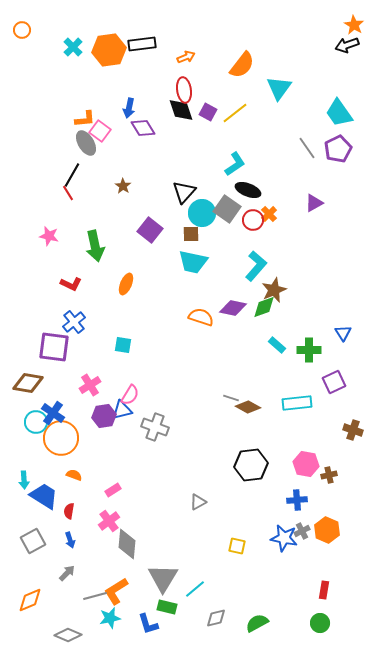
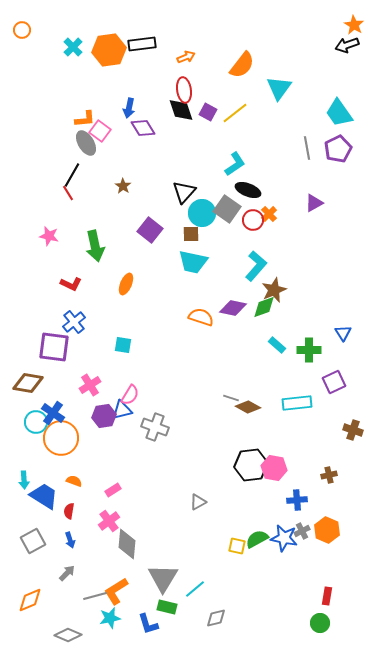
gray line at (307, 148): rotated 25 degrees clockwise
pink hexagon at (306, 464): moved 32 px left, 4 px down
orange semicircle at (74, 475): moved 6 px down
red rectangle at (324, 590): moved 3 px right, 6 px down
green semicircle at (257, 623): moved 84 px up
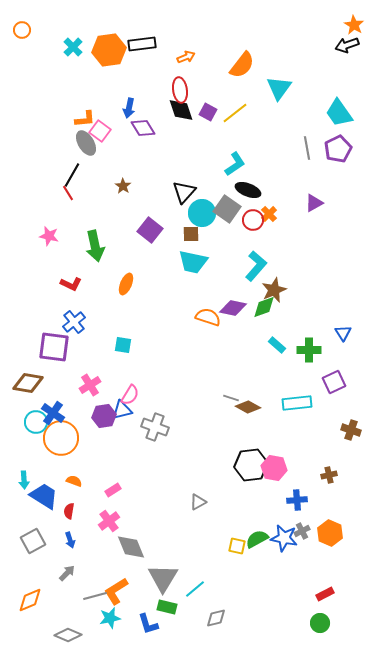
red ellipse at (184, 90): moved 4 px left
orange semicircle at (201, 317): moved 7 px right
brown cross at (353, 430): moved 2 px left
orange hexagon at (327, 530): moved 3 px right, 3 px down
gray diamond at (127, 544): moved 4 px right, 3 px down; rotated 28 degrees counterclockwise
red rectangle at (327, 596): moved 2 px left, 2 px up; rotated 54 degrees clockwise
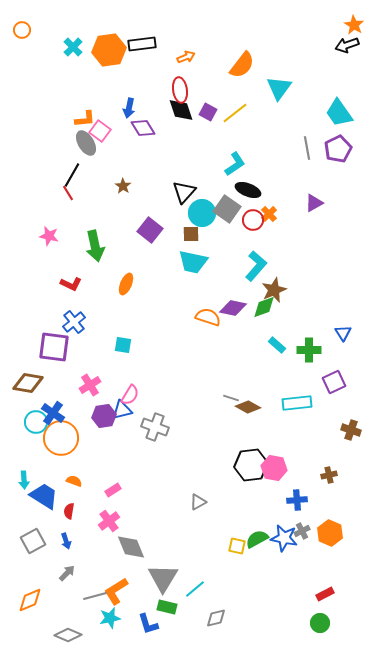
blue arrow at (70, 540): moved 4 px left, 1 px down
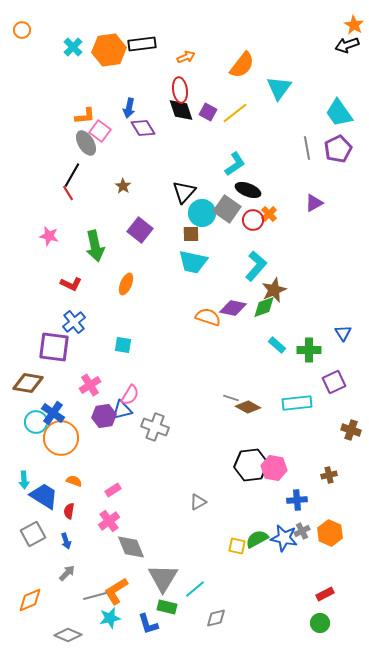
orange L-shape at (85, 119): moved 3 px up
purple square at (150, 230): moved 10 px left
gray square at (33, 541): moved 7 px up
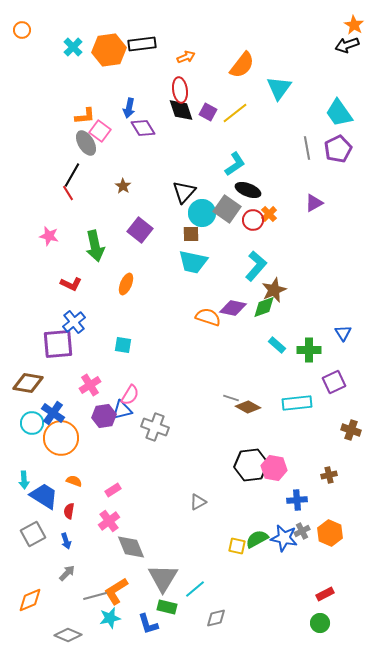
purple square at (54, 347): moved 4 px right, 3 px up; rotated 12 degrees counterclockwise
cyan circle at (36, 422): moved 4 px left, 1 px down
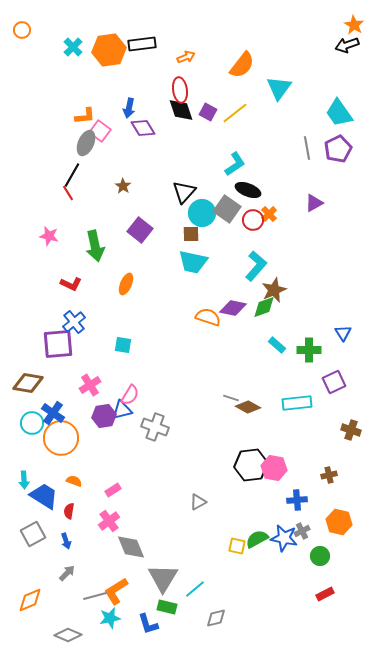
gray ellipse at (86, 143): rotated 55 degrees clockwise
orange hexagon at (330, 533): moved 9 px right, 11 px up; rotated 10 degrees counterclockwise
green circle at (320, 623): moved 67 px up
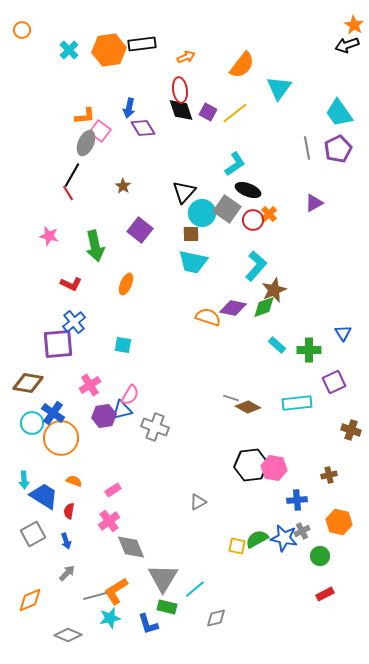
cyan cross at (73, 47): moved 4 px left, 3 px down
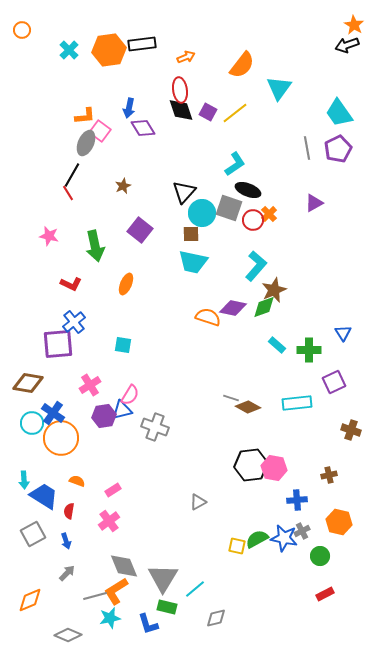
brown star at (123, 186): rotated 14 degrees clockwise
gray square at (227, 209): moved 2 px right, 1 px up; rotated 16 degrees counterclockwise
orange semicircle at (74, 481): moved 3 px right
gray diamond at (131, 547): moved 7 px left, 19 px down
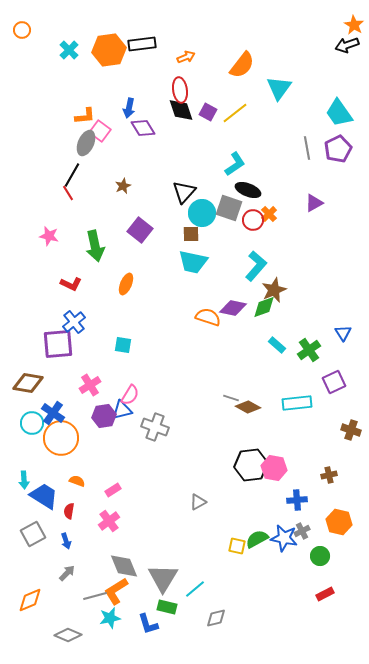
green cross at (309, 350): rotated 35 degrees counterclockwise
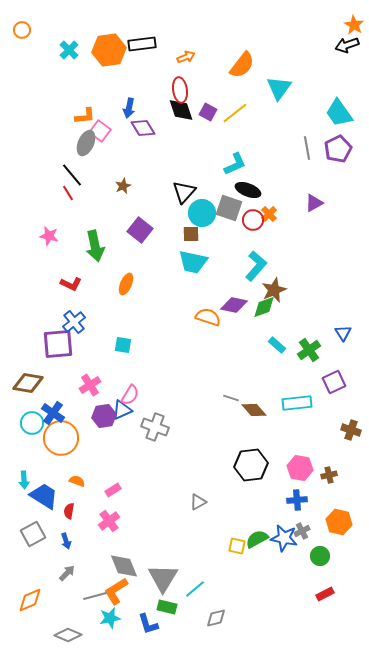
cyan L-shape at (235, 164): rotated 10 degrees clockwise
black line at (72, 175): rotated 70 degrees counterclockwise
purple diamond at (233, 308): moved 1 px right, 3 px up
brown diamond at (248, 407): moved 6 px right, 3 px down; rotated 20 degrees clockwise
blue triangle at (122, 410): rotated 10 degrees counterclockwise
pink hexagon at (274, 468): moved 26 px right
